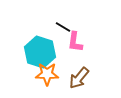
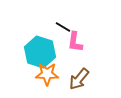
brown arrow: moved 1 px down
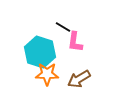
brown arrow: rotated 20 degrees clockwise
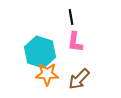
black line: moved 8 px right, 10 px up; rotated 49 degrees clockwise
brown arrow: rotated 15 degrees counterclockwise
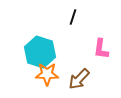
black line: moved 2 px right; rotated 28 degrees clockwise
pink L-shape: moved 26 px right, 7 px down
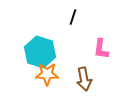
brown arrow: moved 5 px right; rotated 55 degrees counterclockwise
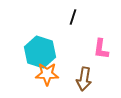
brown arrow: rotated 20 degrees clockwise
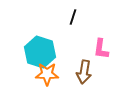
brown arrow: moved 7 px up
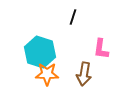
brown arrow: moved 2 px down
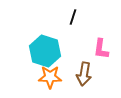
cyan hexagon: moved 5 px right, 1 px up
orange star: moved 3 px right, 3 px down
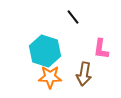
black line: rotated 56 degrees counterclockwise
